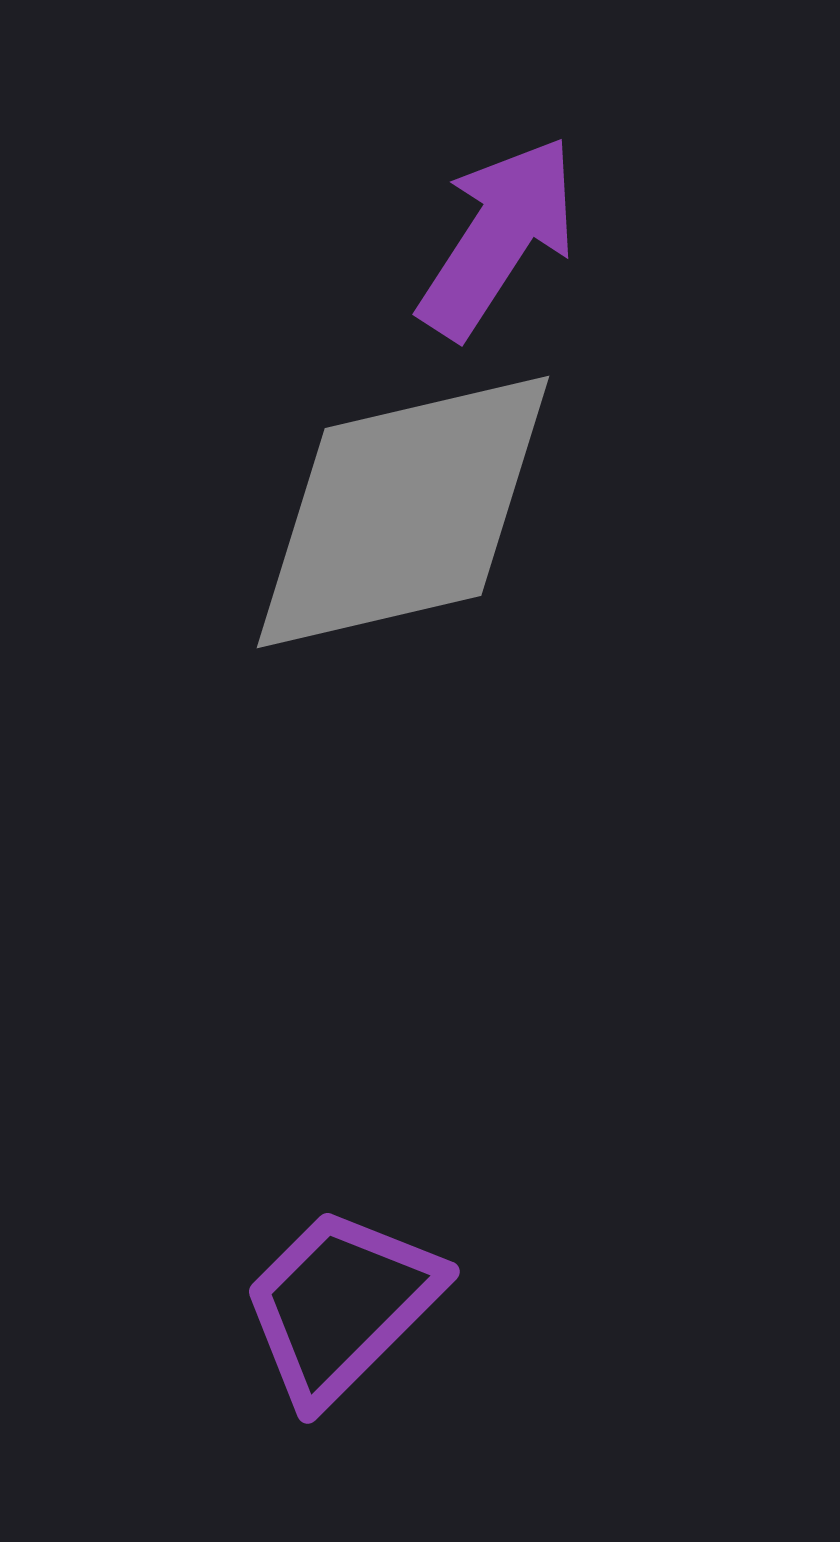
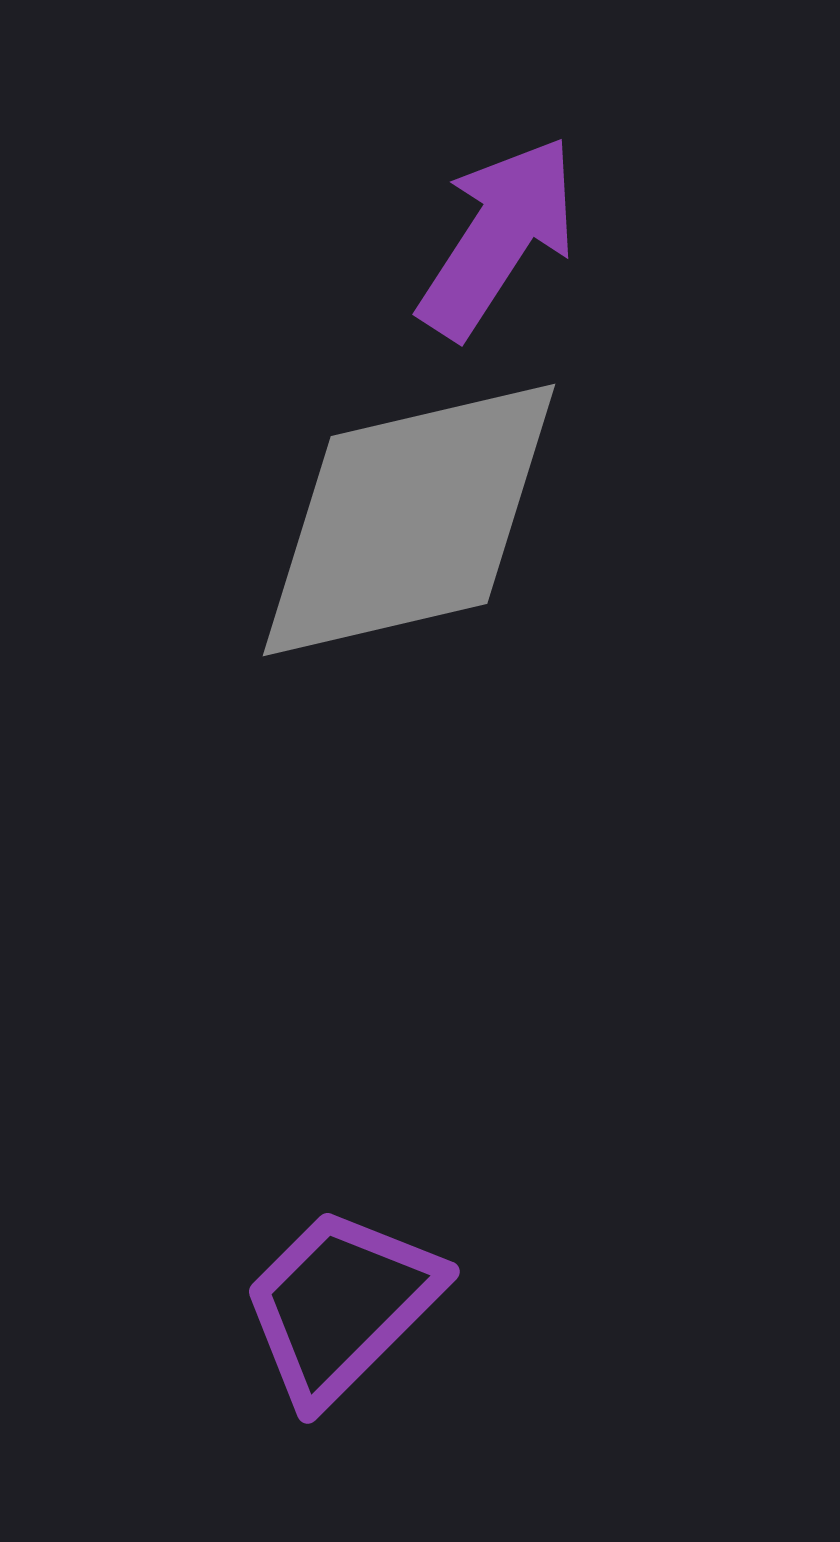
gray diamond: moved 6 px right, 8 px down
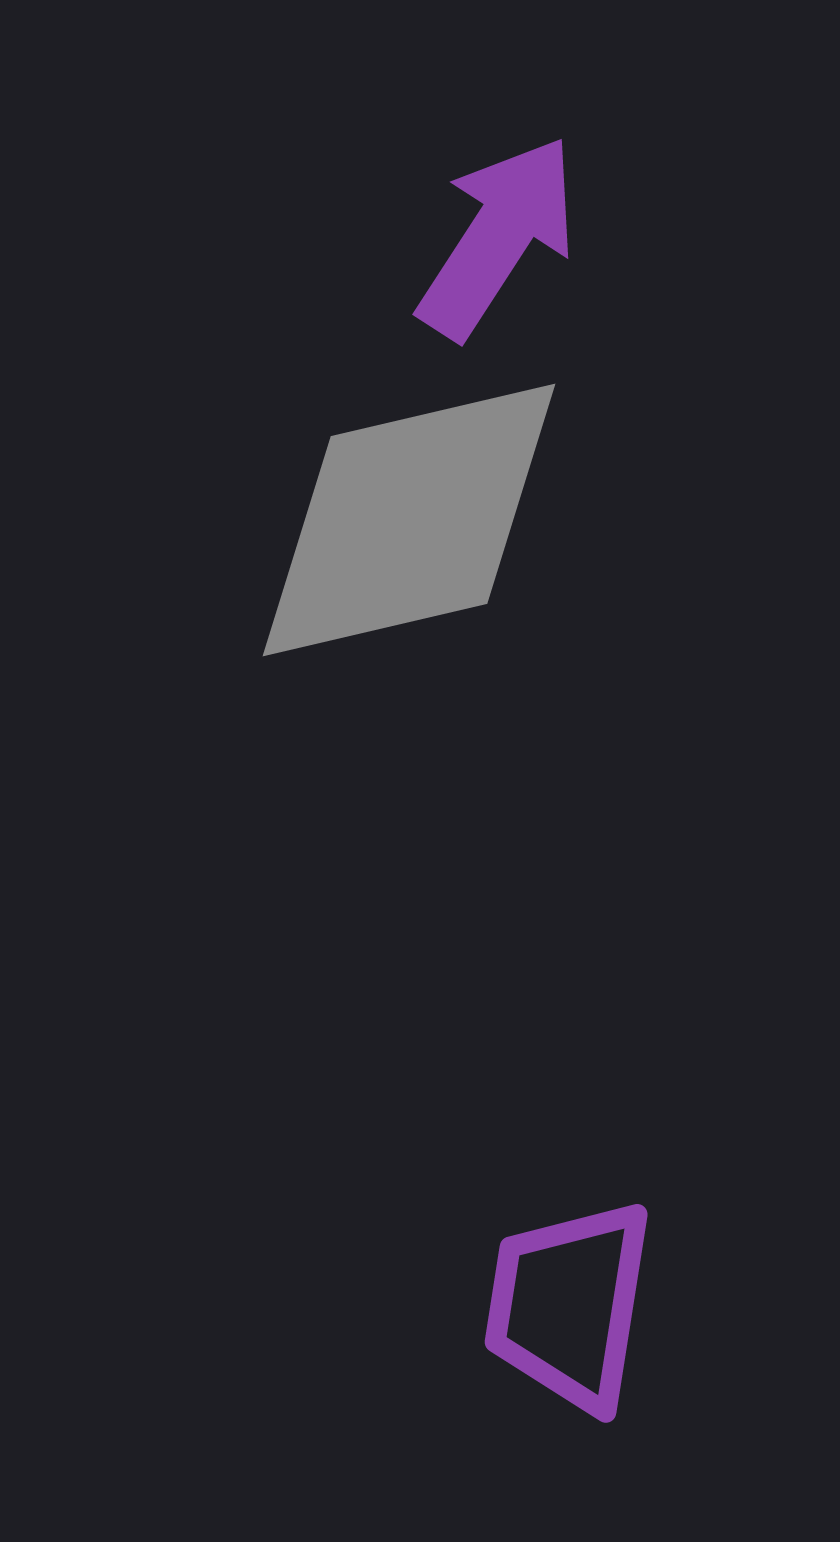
purple trapezoid: moved 228 px right; rotated 36 degrees counterclockwise
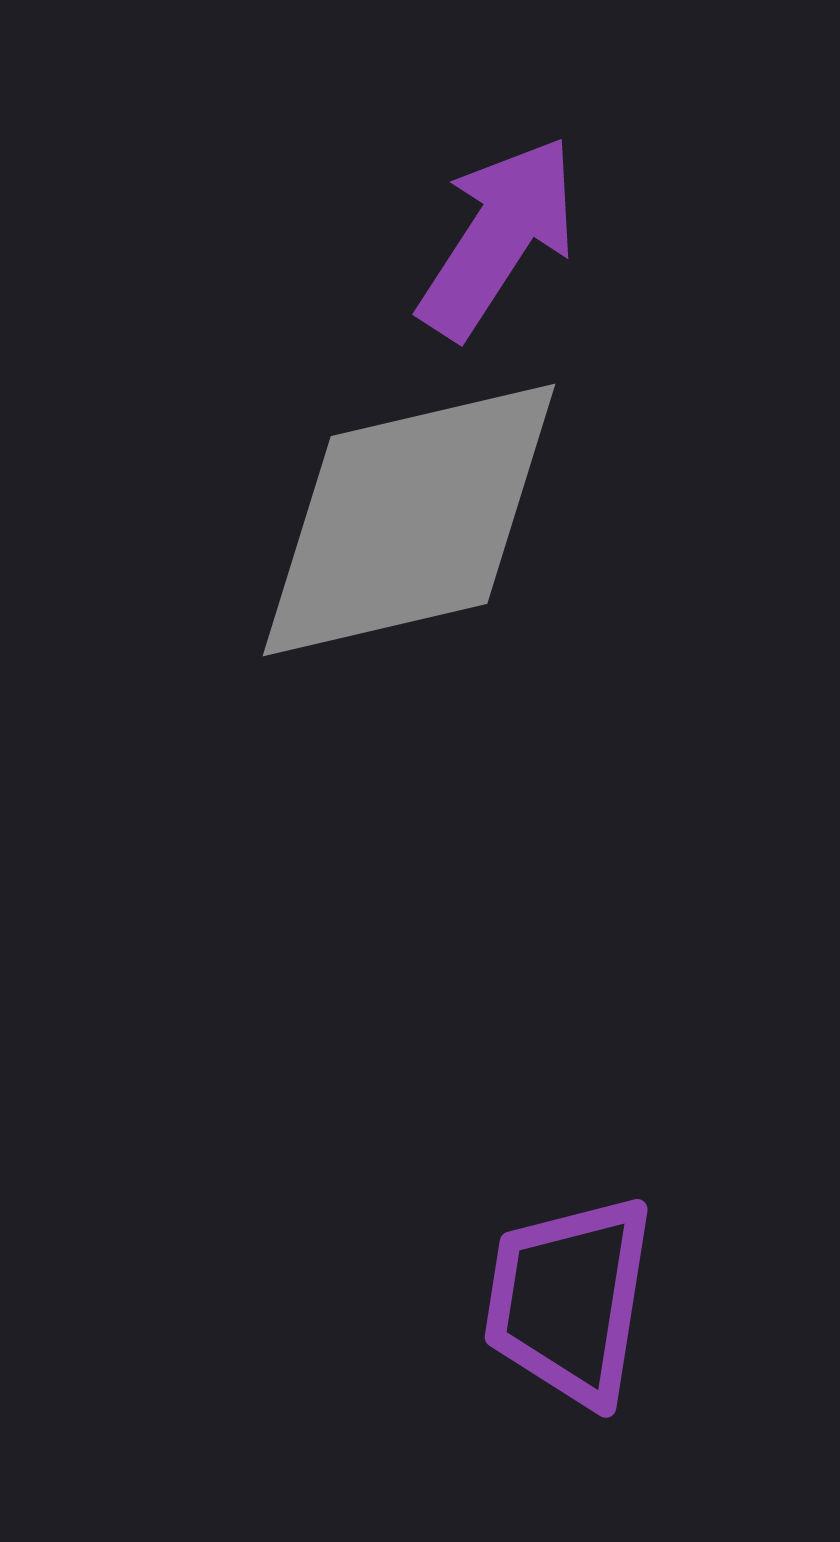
purple trapezoid: moved 5 px up
